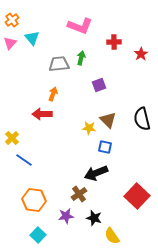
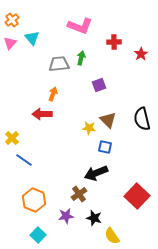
orange hexagon: rotated 15 degrees clockwise
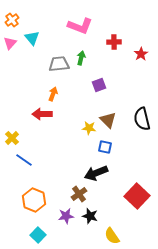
black star: moved 4 px left, 2 px up
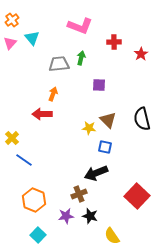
purple square: rotated 24 degrees clockwise
brown cross: rotated 14 degrees clockwise
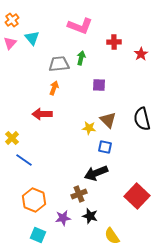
orange arrow: moved 1 px right, 6 px up
purple star: moved 3 px left, 2 px down
cyan square: rotated 21 degrees counterclockwise
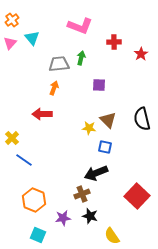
brown cross: moved 3 px right
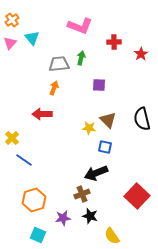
orange hexagon: rotated 20 degrees clockwise
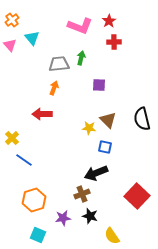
pink triangle: moved 2 px down; rotated 24 degrees counterclockwise
red star: moved 32 px left, 33 px up
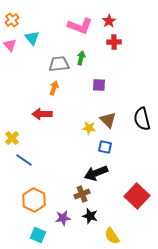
orange hexagon: rotated 15 degrees counterclockwise
